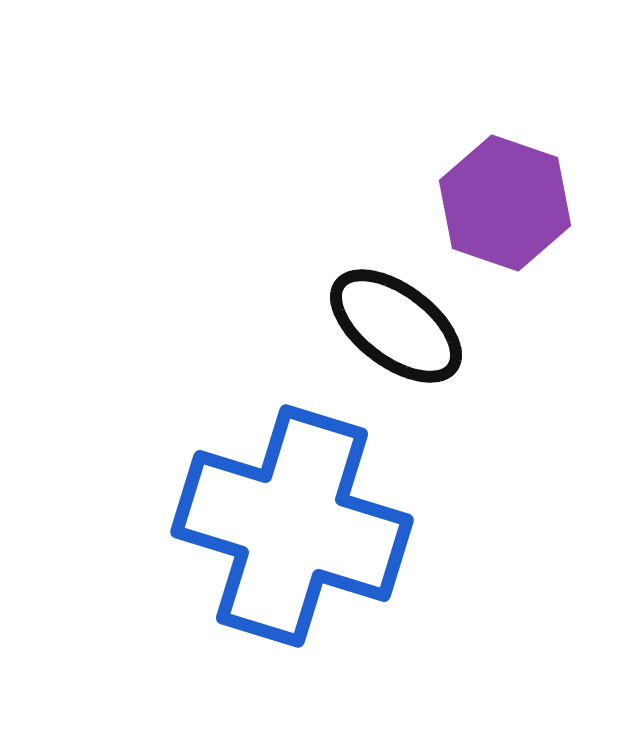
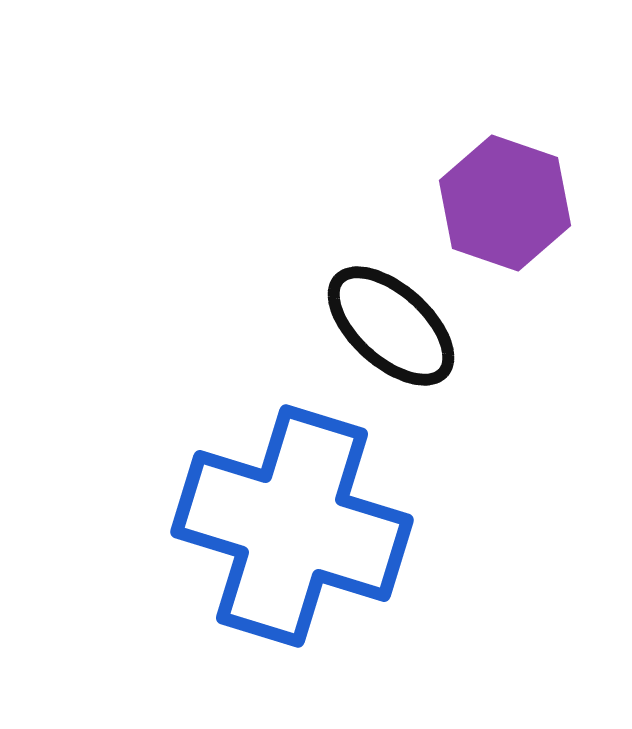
black ellipse: moved 5 px left; rotated 5 degrees clockwise
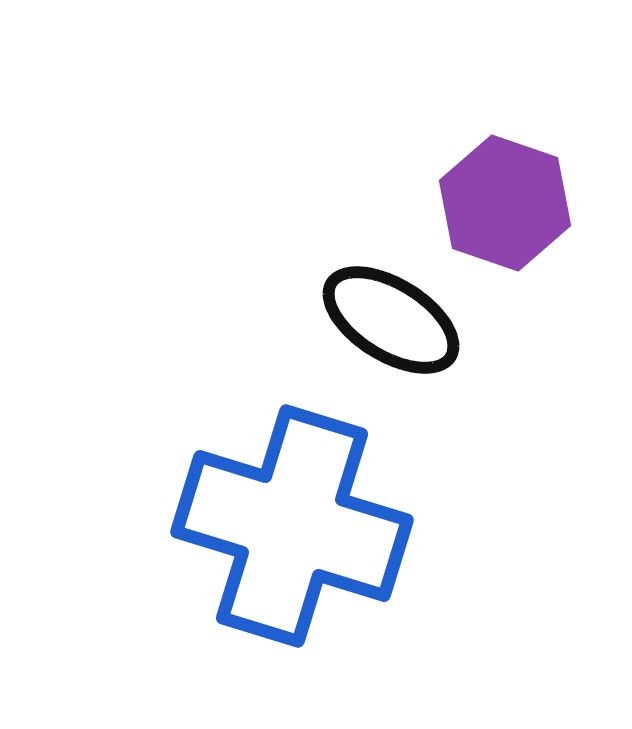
black ellipse: moved 6 px up; rotated 10 degrees counterclockwise
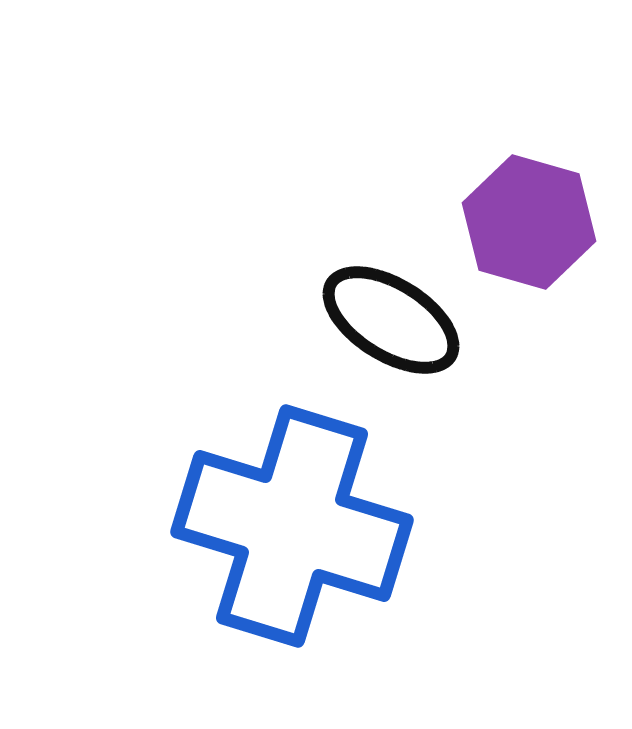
purple hexagon: moved 24 px right, 19 px down; rotated 3 degrees counterclockwise
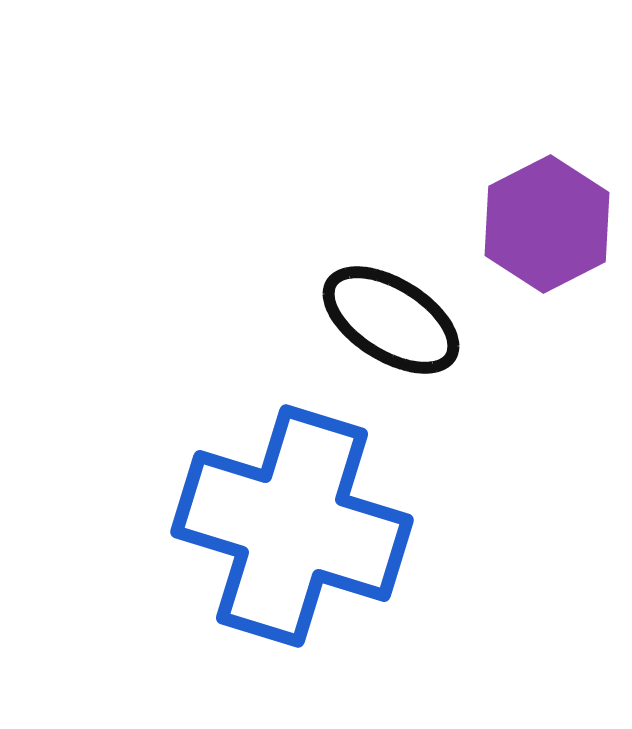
purple hexagon: moved 18 px right, 2 px down; rotated 17 degrees clockwise
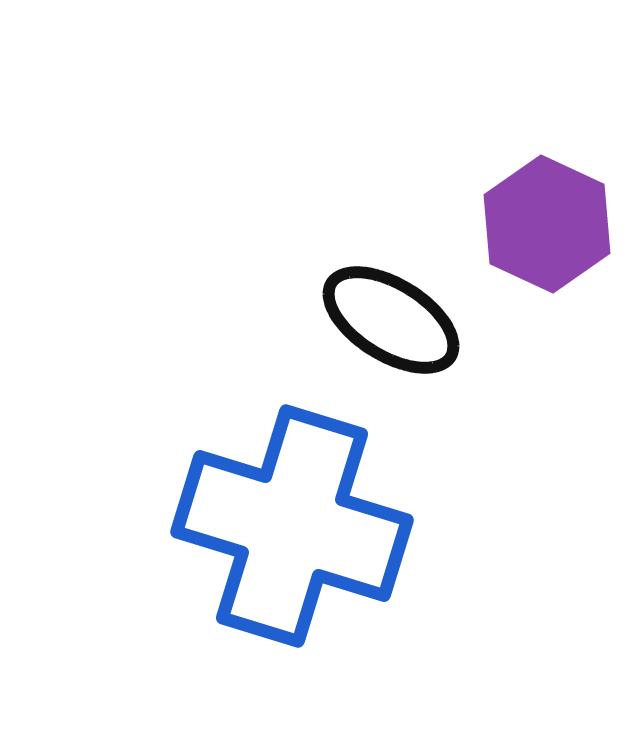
purple hexagon: rotated 8 degrees counterclockwise
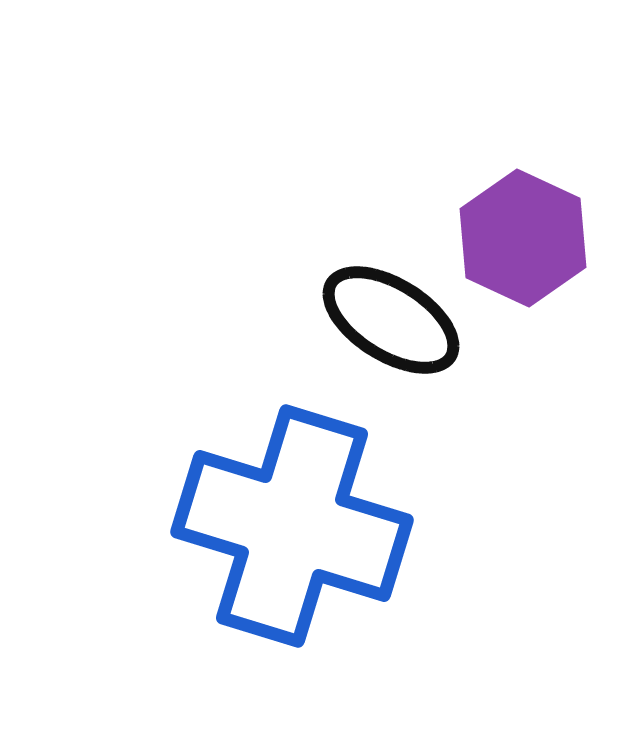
purple hexagon: moved 24 px left, 14 px down
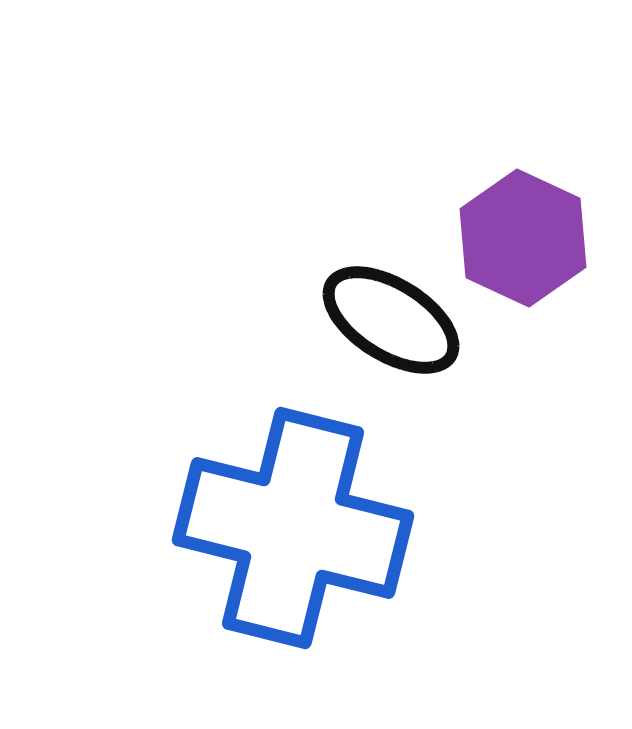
blue cross: moved 1 px right, 2 px down; rotated 3 degrees counterclockwise
